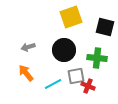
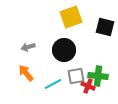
green cross: moved 1 px right, 18 px down
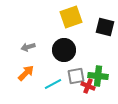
orange arrow: rotated 84 degrees clockwise
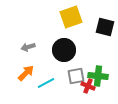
cyan line: moved 7 px left, 1 px up
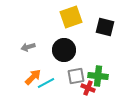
orange arrow: moved 7 px right, 4 px down
red cross: moved 2 px down
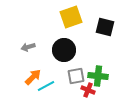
cyan line: moved 3 px down
red cross: moved 2 px down
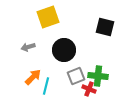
yellow square: moved 23 px left
gray square: rotated 12 degrees counterclockwise
cyan line: rotated 48 degrees counterclockwise
red cross: moved 1 px right, 1 px up
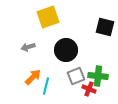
black circle: moved 2 px right
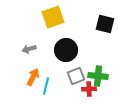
yellow square: moved 5 px right
black square: moved 3 px up
gray arrow: moved 1 px right, 2 px down
orange arrow: rotated 18 degrees counterclockwise
red cross: rotated 24 degrees counterclockwise
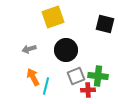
orange arrow: rotated 54 degrees counterclockwise
red cross: moved 1 px left, 1 px down
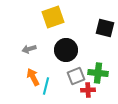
black square: moved 4 px down
green cross: moved 3 px up
